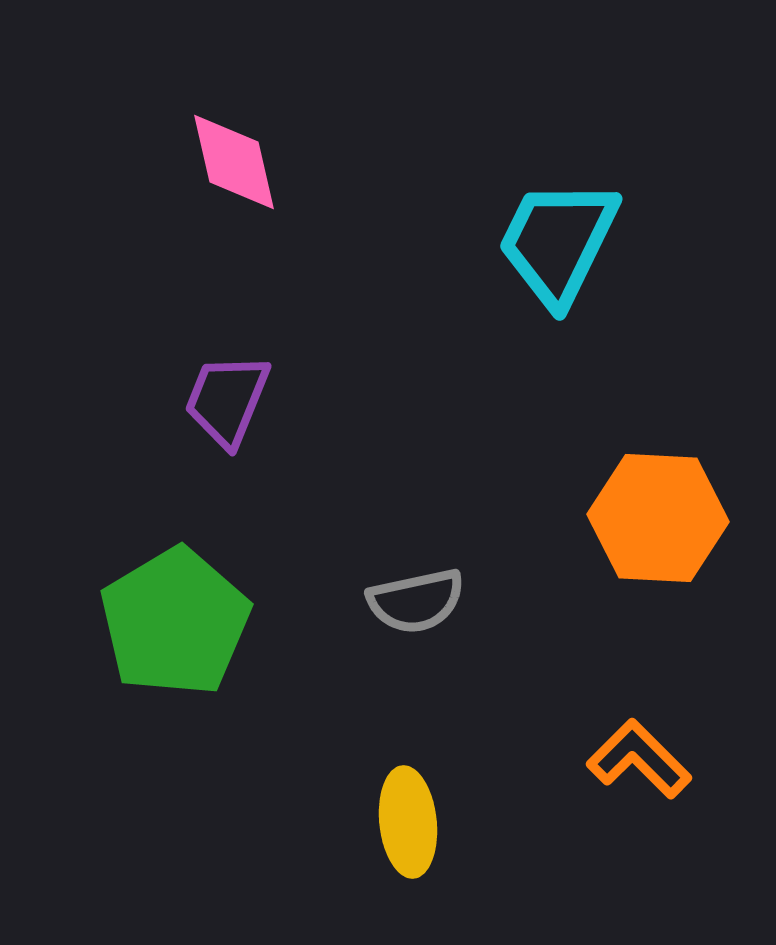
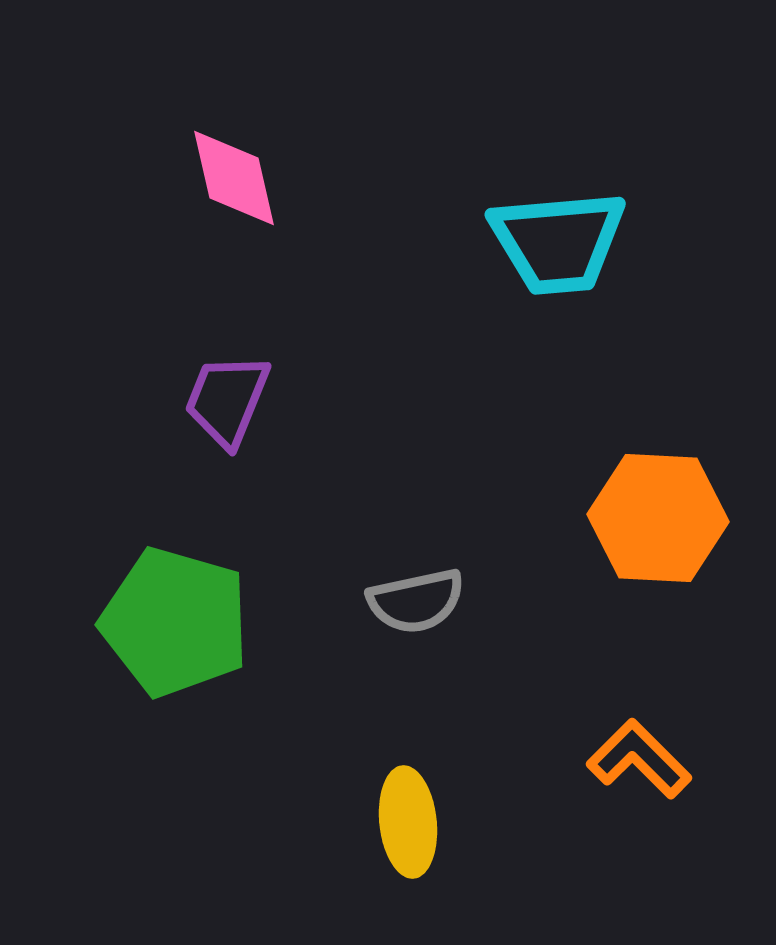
pink diamond: moved 16 px down
cyan trapezoid: rotated 121 degrees counterclockwise
green pentagon: rotated 25 degrees counterclockwise
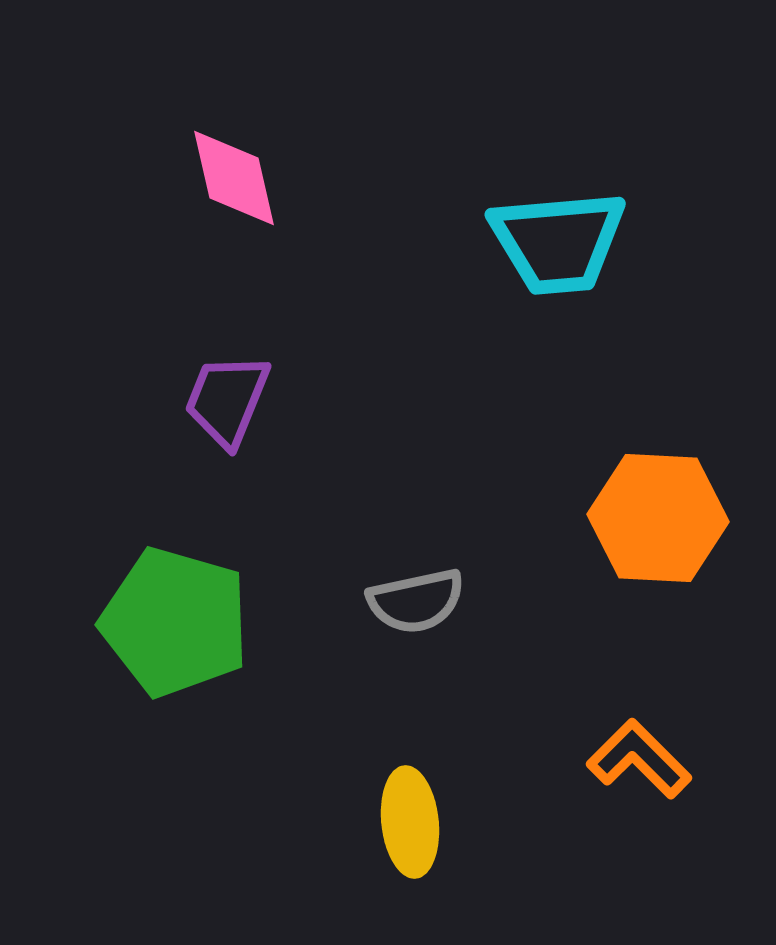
yellow ellipse: moved 2 px right
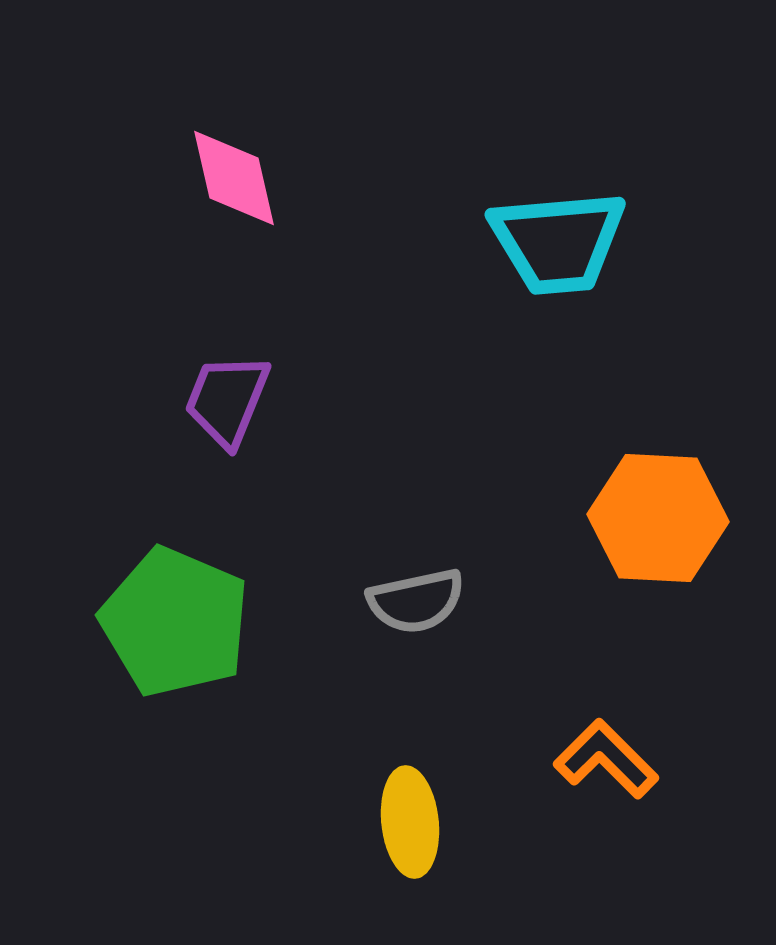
green pentagon: rotated 7 degrees clockwise
orange L-shape: moved 33 px left
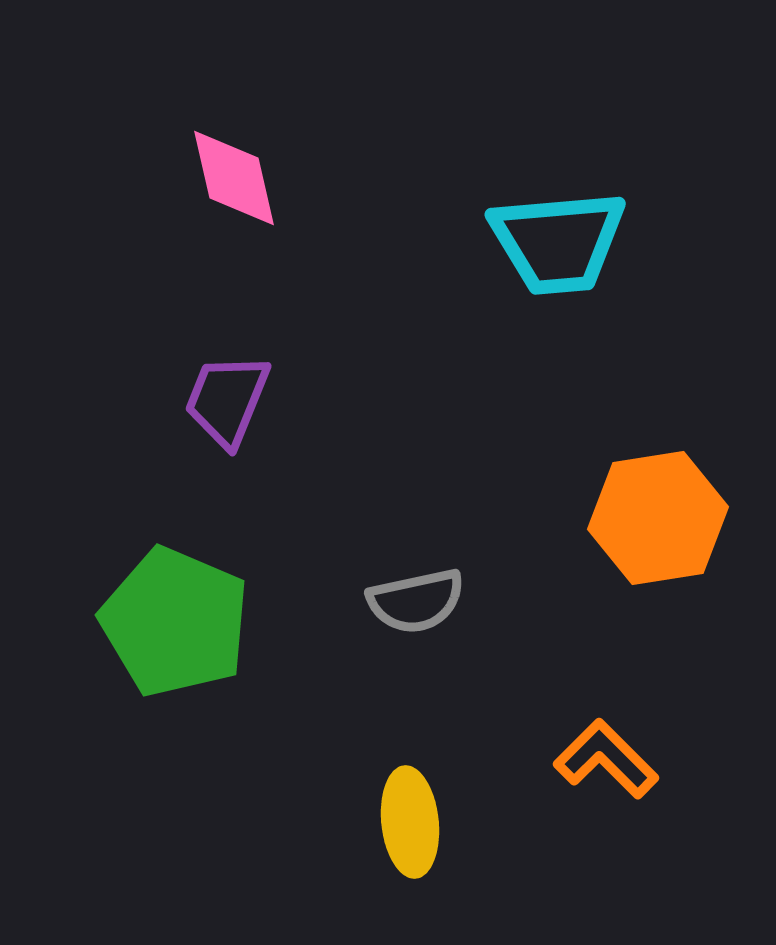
orange hexagon: rotated 12 degrees counterclockwise
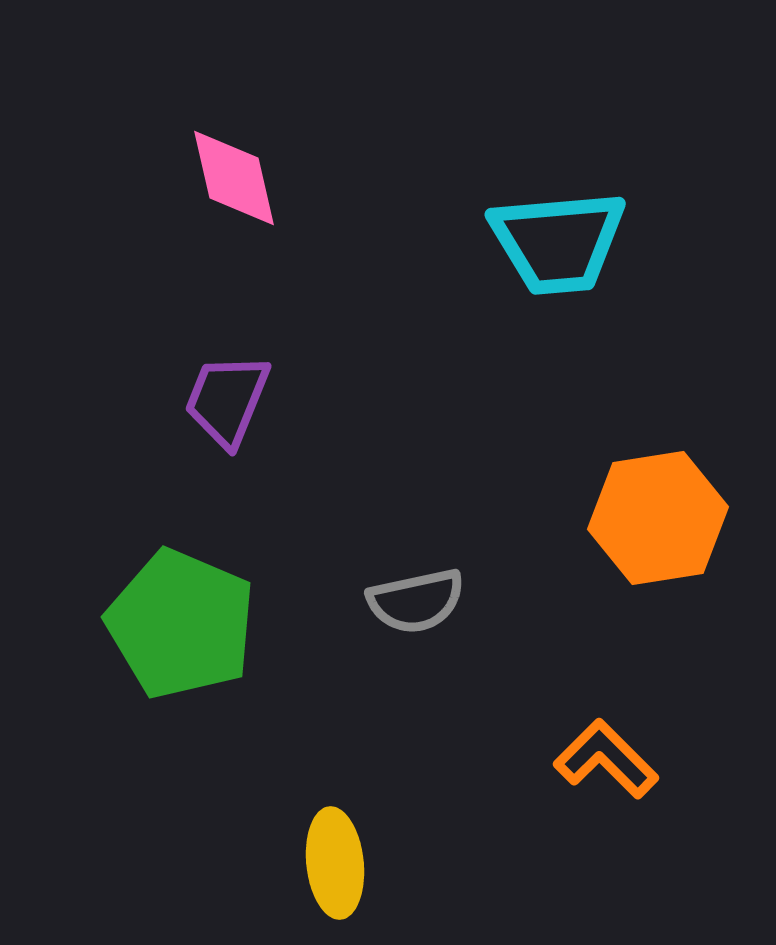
green pentagon: moved 6 px right, 2 px down
yellow ellipse: moved 75 px left, 41 px down
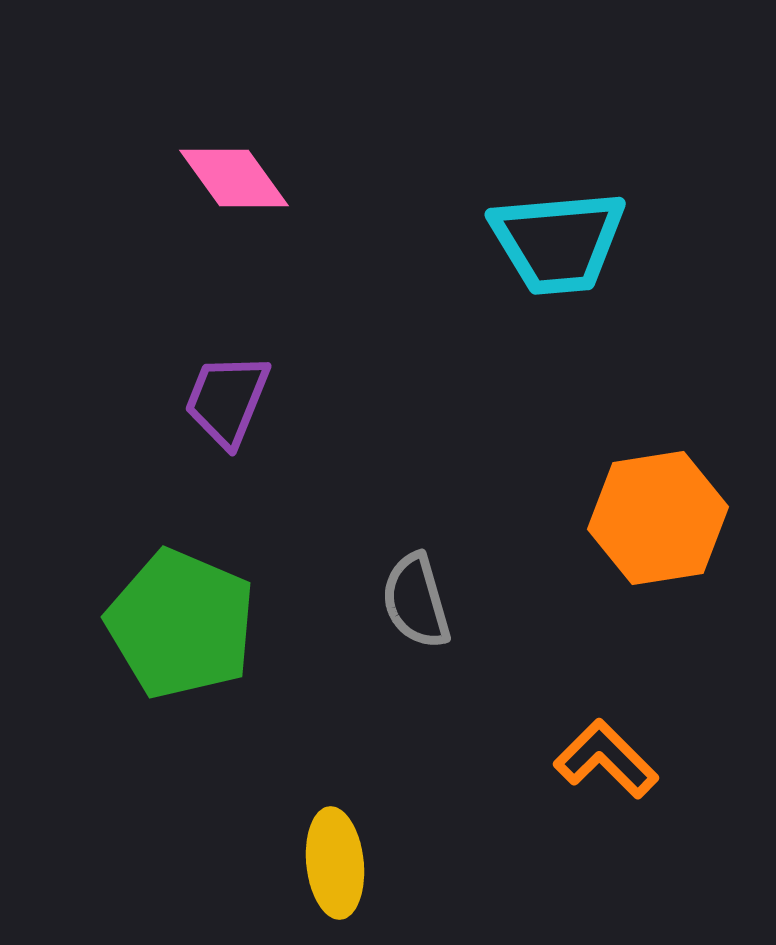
pink diamond: rotated 23 degrees counterclockwise
gray semicircle: rotated 86 degrees clockwise
